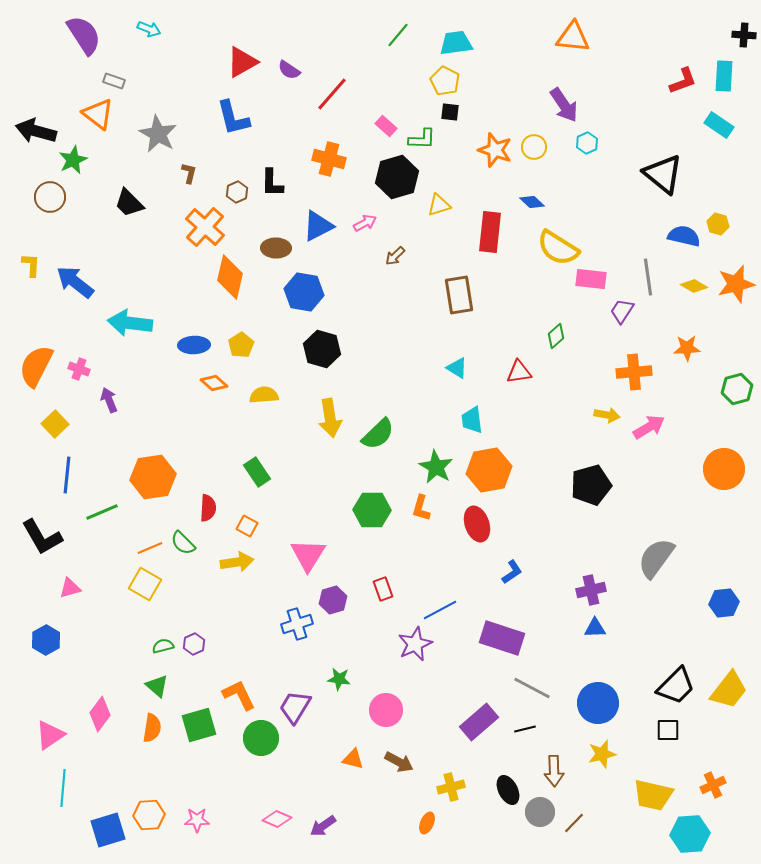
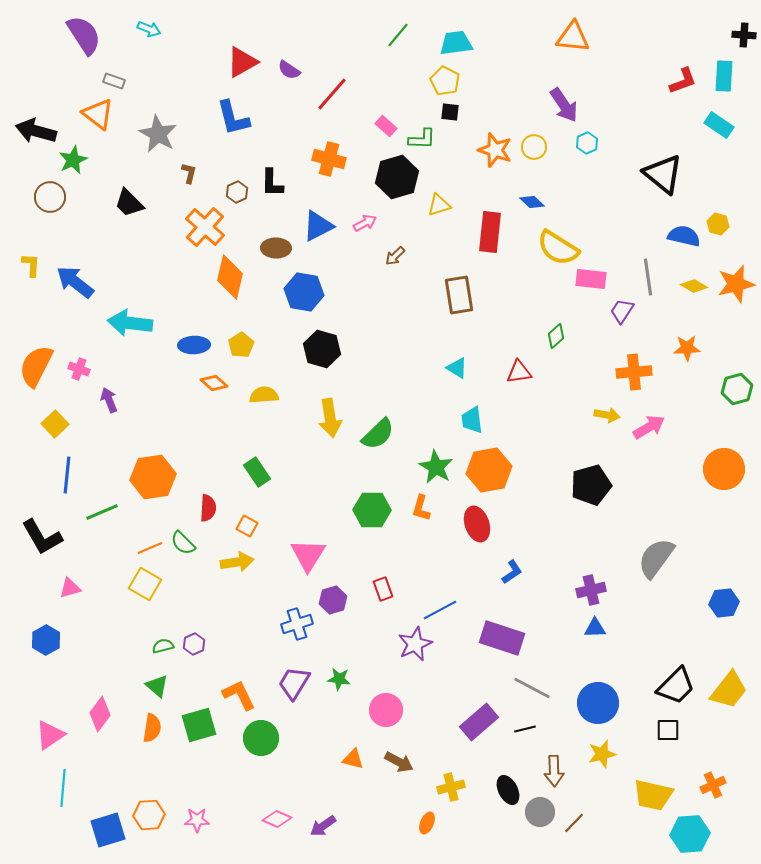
purple trapezoid at (295, 707): moved 1 px left, 24 px up
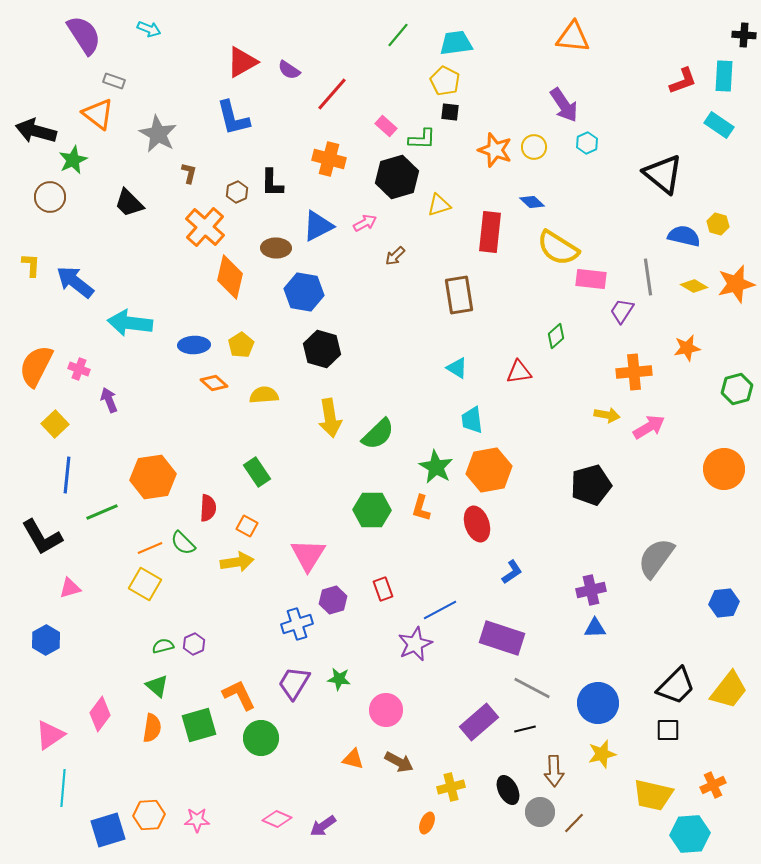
orange star at (687, 348): rotated 8 degrees counterclockwise
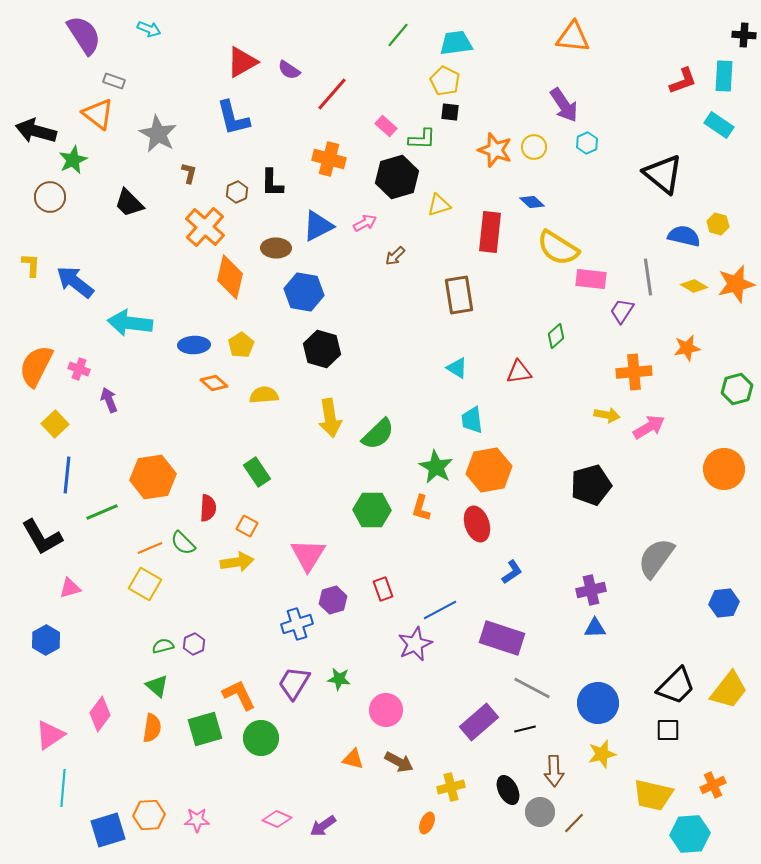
green square at (199, 725): moved 6 px right, 4 px down
